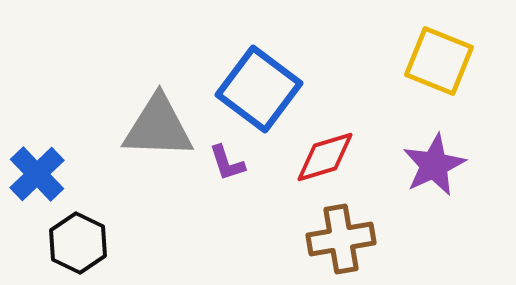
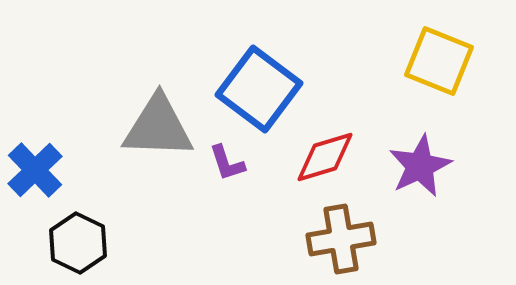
purple star: moved 14 px left, 1 px down
blue cross: moved 2 px left, 4 px up
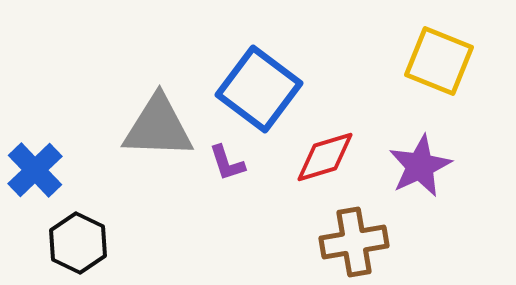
brown cross: moved 13 px right, 3 px down
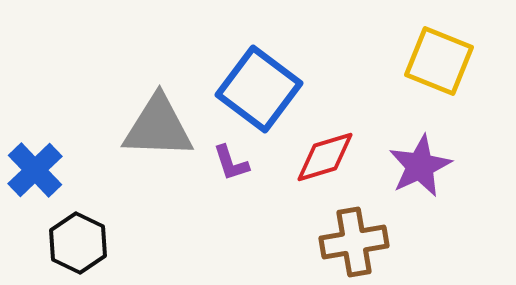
purple L-shape: moved 4 px right
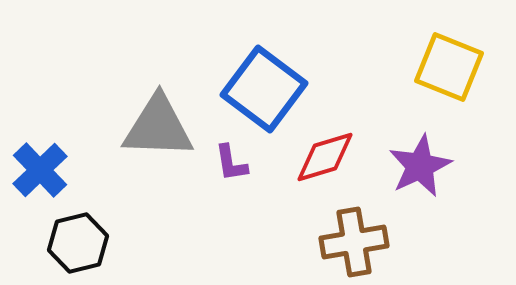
yellow square: moved 10 px right, 6 px down
blue square: moved 5 px right
purple L-shape: rotated 9 degrees clockwise
blue cross: moved 5 px right
black hexagon: rotated 20 degrees clockwise
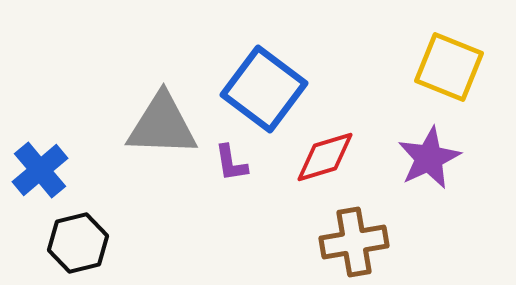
gray triangle: moved 4 px right, 2 px up
purple star: moved 9 px right, 8 px up
blue cross: rotated 4 degrees clockwise
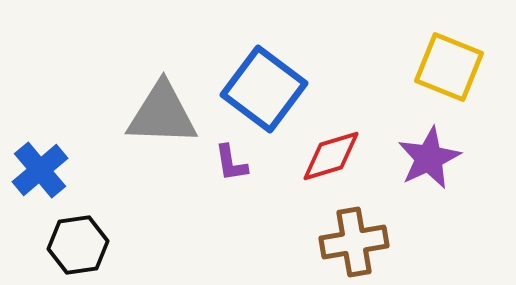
gray triangle: moved 11 px up
red diamond: moved 6 px right, 1 px up
black hexagon: moved 2 px down; rotated 6 degrees clockwise
